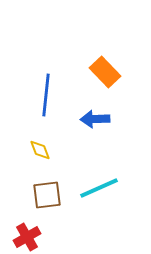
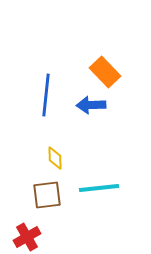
blue arrow: moved 4 px left, 14 px up
yellow diamond: moved 15 px right, 8 px down; rotated 20 degrees clockwise
cyan line: rotated 18 degrees clockwise
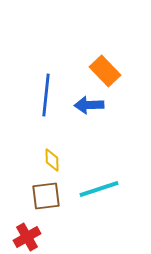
orange rectangle: moved 1 px up
blue arrow: moved 2 px left
yellow diamond: moved 3 px left, 2 px down
cyan line: moved 1 px down; rotated 12 degrees counterclockwise
brown square: moved 1 px left, 1 px down
